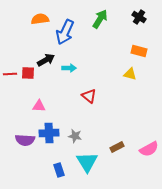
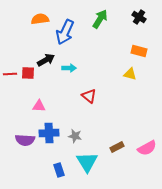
pink semicircle: moved 2 px left, 1 px up
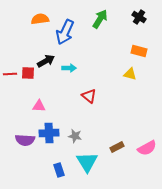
black arrow: moved 1 px down
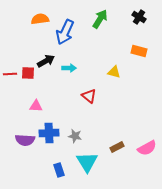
yellow triangle: moved 16 px left, 2 px up
pink triangle: moved 3 px left
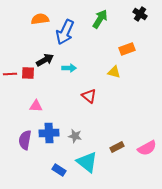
black cross: moved 1 px right, 3 px up
orange rectangle: moved 12 px left, 2 px up; rotated 35 degrees counterclockwise
black arrow: moved 1 px left, 1 px up
purple semicircle: rotated 96 degrees clockwise
cyan triangle: rotated 20 degrees counterclockwise
blue rectangle: rotated 40 degrees counterclockwise
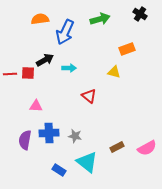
green arrow: rotated 42 degrees clockwise
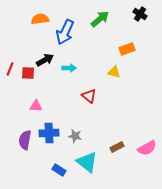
green arrow: rotated 24 degrees counterclockwise
red line: moved 5 px up; rotated 64 degrees counterclockwise
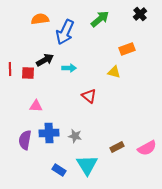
black cross: rotated 16 degrees clockwise
red line: rotated 24 degrees counterclockwise
cyan triangle: moved 3 px down; rotated 20 degrees clockwise
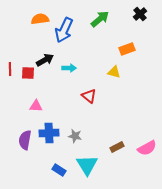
blue arrow: moved 1 px left, 2 px up
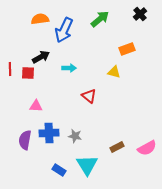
black arrow: moved 4 px left, 3 px up
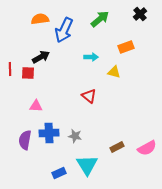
orange rectangle: moved 1 px left, 2 px up
cyan arrow: moved 22 px right, 11 px up
blue rectangle: moved 3 px down; rotated 56 degrees counterclockwise
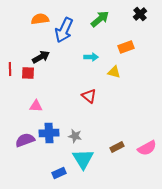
purple semicircle: rotated 60 degrees clockwise
cyan triangle: moved 4 px left, 6 px up
